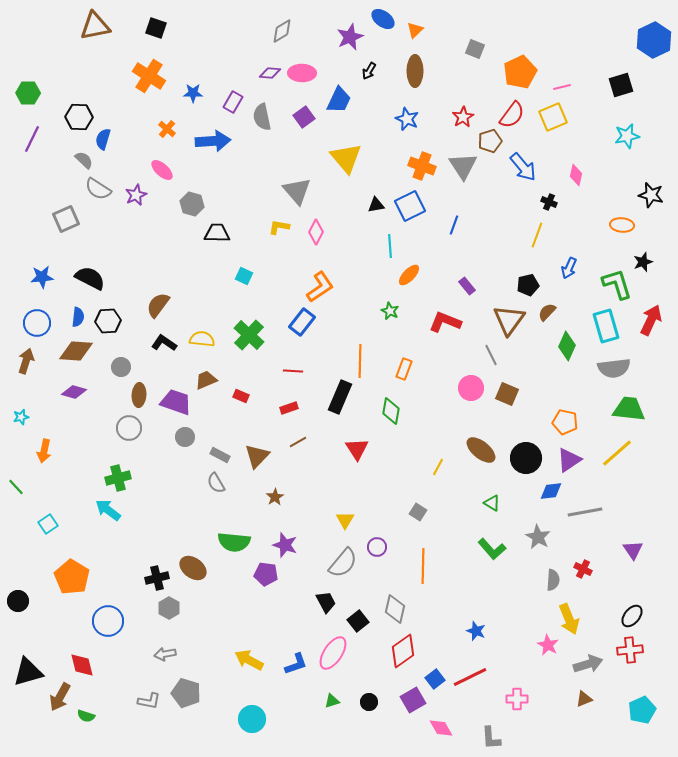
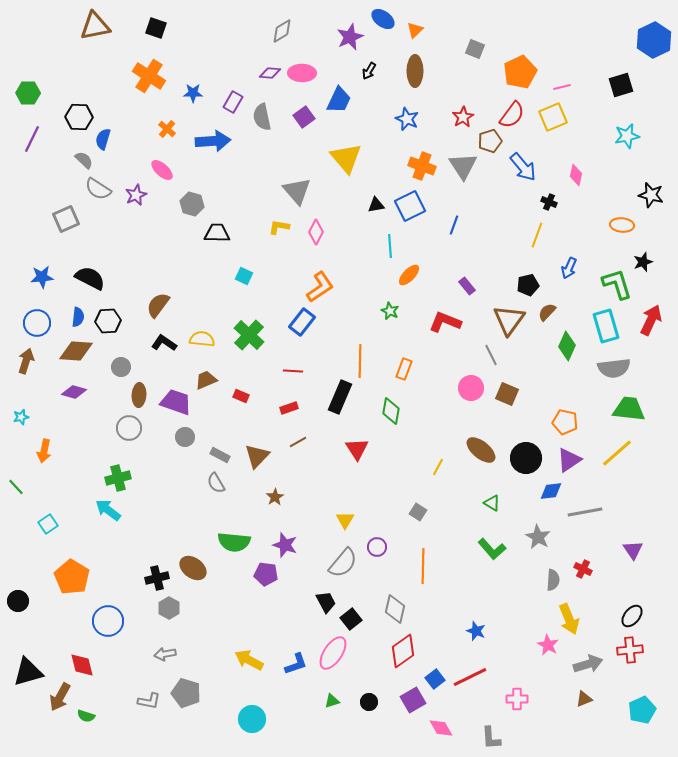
black square at (358, 621): moved 7 px left, 2 px up
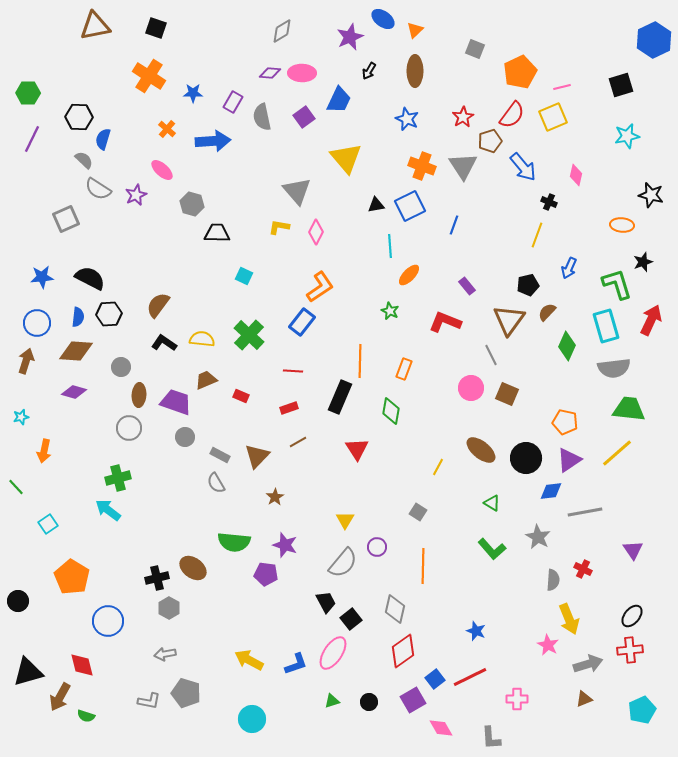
black hexagon at (108, 321): moved 1 px right, 7 px up
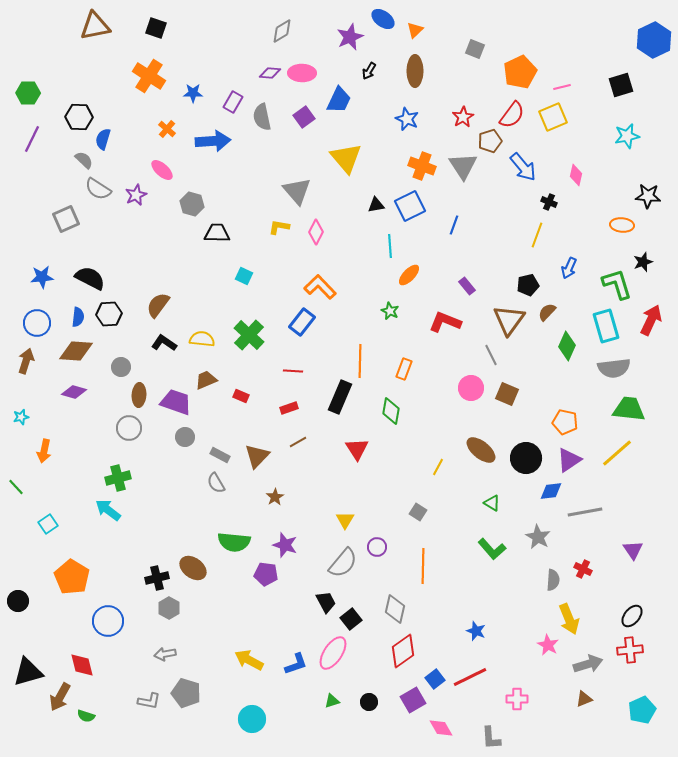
black star at (651, 195): moved 3 px left, 1 px down; rotated 10 degrees counterclockwise
orange L-shape at (320, 287): rotated 100 degrees counterclockwise
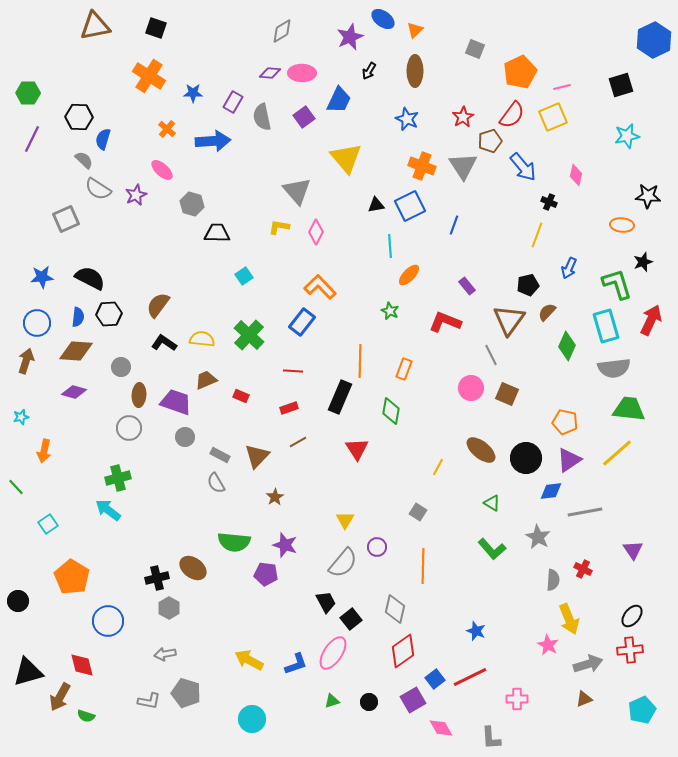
cyan square at (244, 276): rotated 30 degrees clockwise
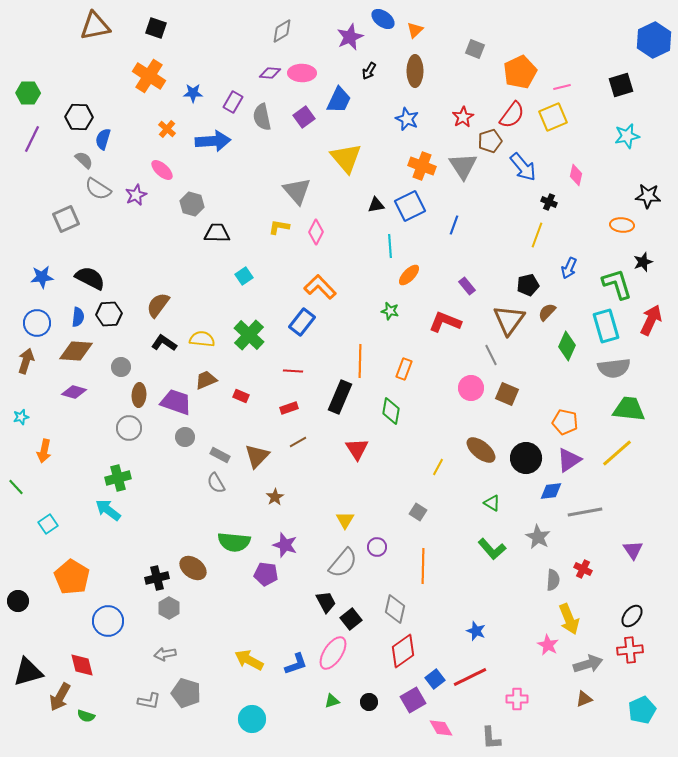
green star at (390, 311): rotated 12 degrees counterclockwise
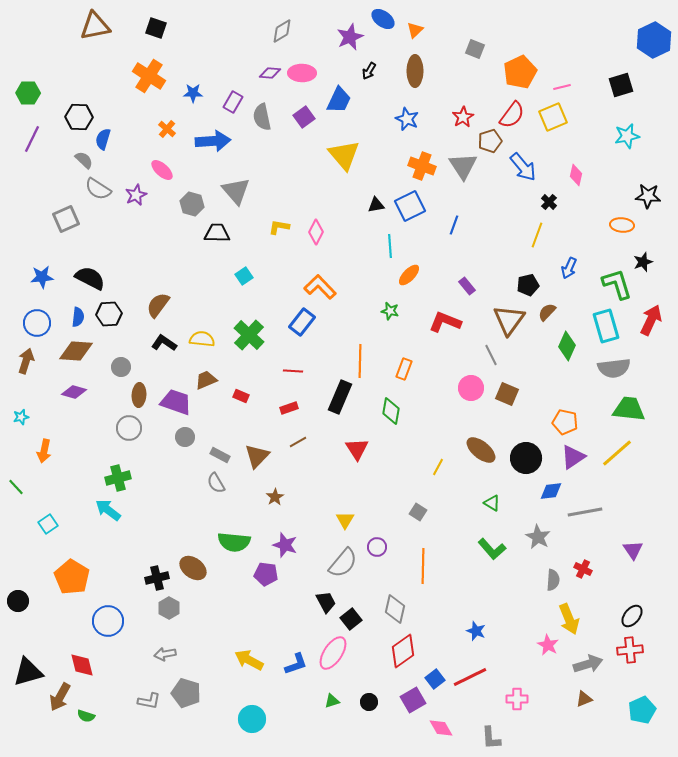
yellow triangle at (346, 158): moved 2 px left, 3 px up
gray triangle at (297, 191): moved 61 px left
black cross at (549, 202): rotated 21 degrees clockwise
purple triangle at (569, 460): moved 4 px right, 3 px up
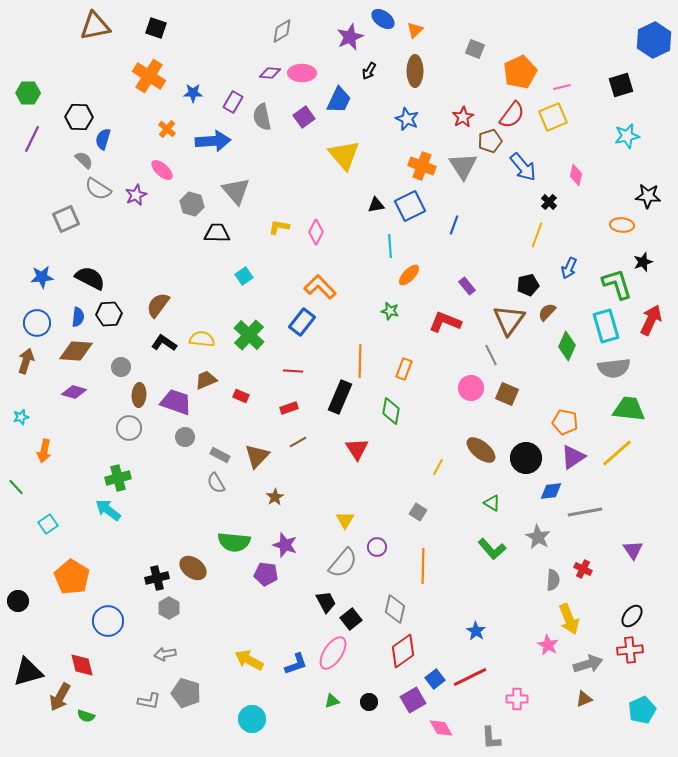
blue star at (476, 631): rotated 12 degrees clockwise
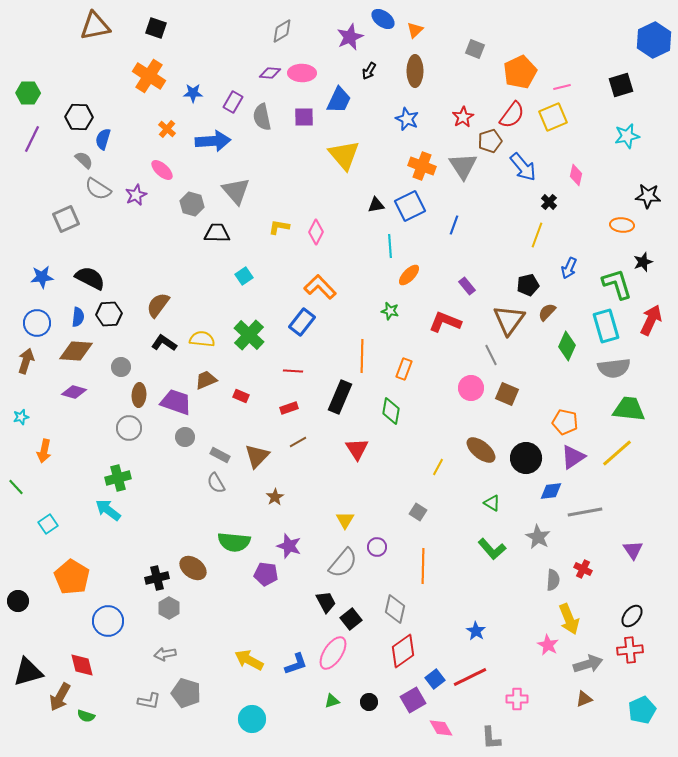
purple square at (304, 117): rotated 35 degrees clockwise
orange line at (360, 361): moved 2 px right, 5 px up
purple star at (285, 545): moved 4 px right, 1 px down
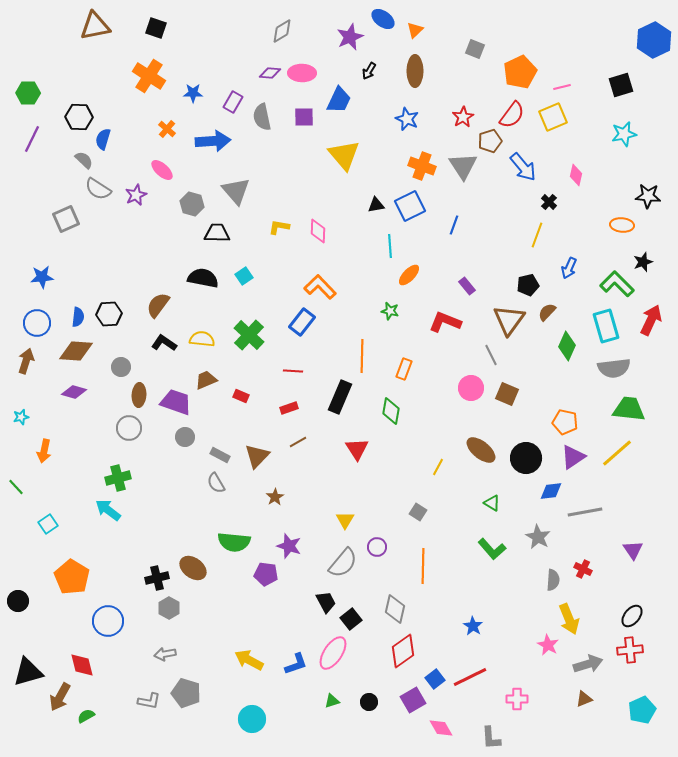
cyan star at (627, 136): moved 3 px left, 2 px up
pink diamond at (316, 232): moved 2 px right, 1 px up; rotated 25 degrees counterclockwise
black semicircle at (90, 278): moved 113 px right; rotated 16 degrees counterclockwise
green L-shape at (617, 284): rotated 28 degrees counterclockwise
blue star at (476, 631): moved 3 px left, 5 px up
green semicircle at (86, 716): rotated 132 degrees clockwise
